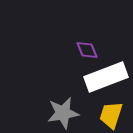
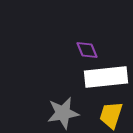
white rectangle: rotated 15 degrees clockwise
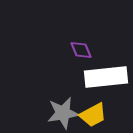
purple diamond: moved 6 px left
yellow trapezoid: moved 18 px left; rotated 136 degrees counterclockwise
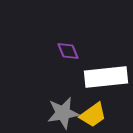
purple diamond: moved 13 px left, 1 px down
yellow trapezoid: rotated 8 degrees counterclockwise
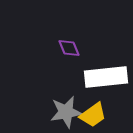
purple diamond: moved 1 px right, 3 px up
gray star: moved 3 px right, 1 px up
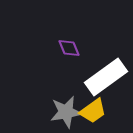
white rectangle: rotated 30 degrees counterclockwise
yellow trapezoid: moved 4 px up
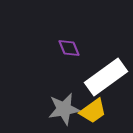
gray star: moved 2 px left, 3 px up
